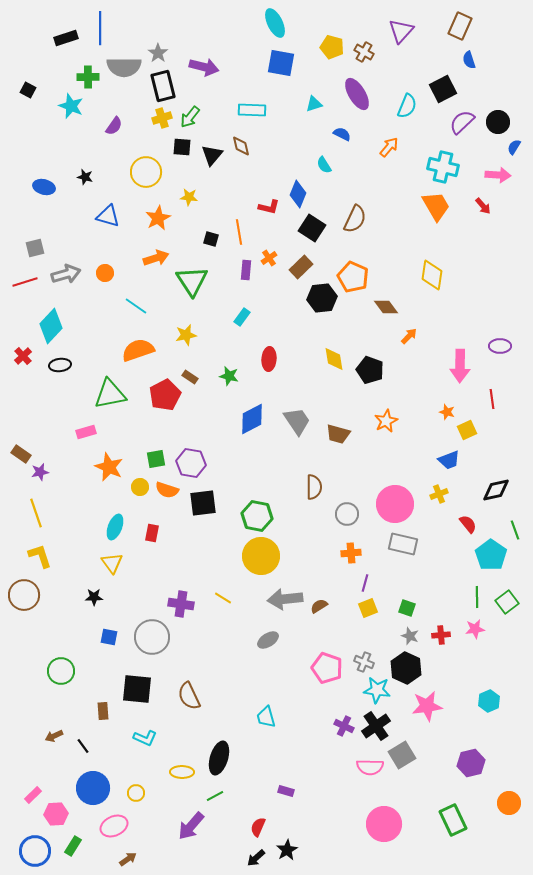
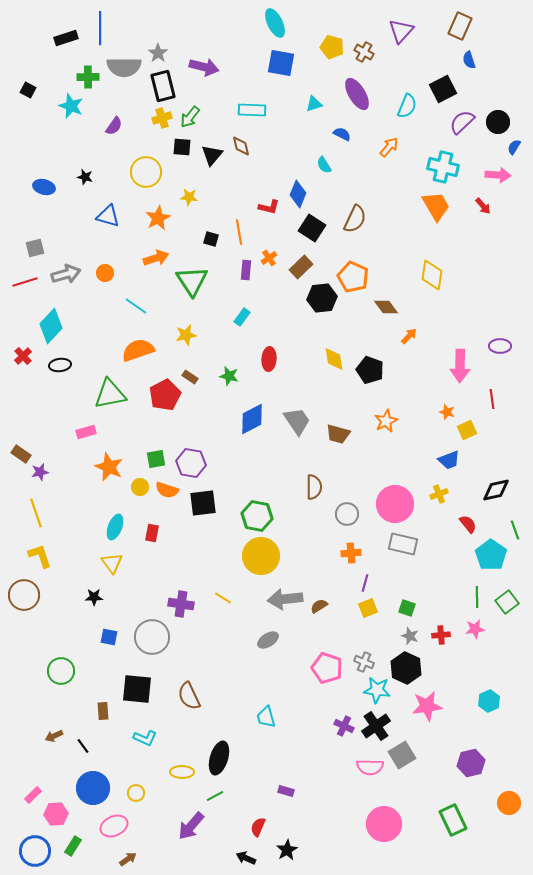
black arrow at (256, 858): moved 10 px left; rotated 66 degrees clockwise
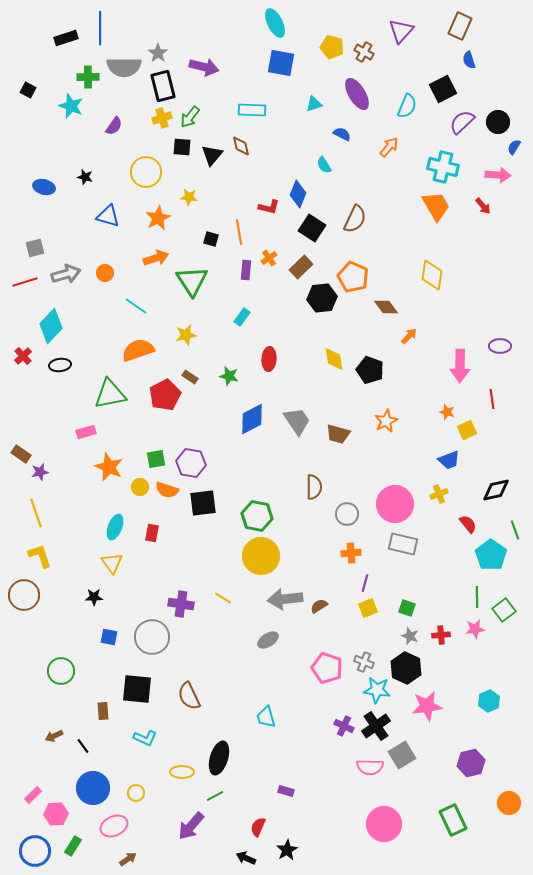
green square at (507, 602): moved 3 px left, 8 px down
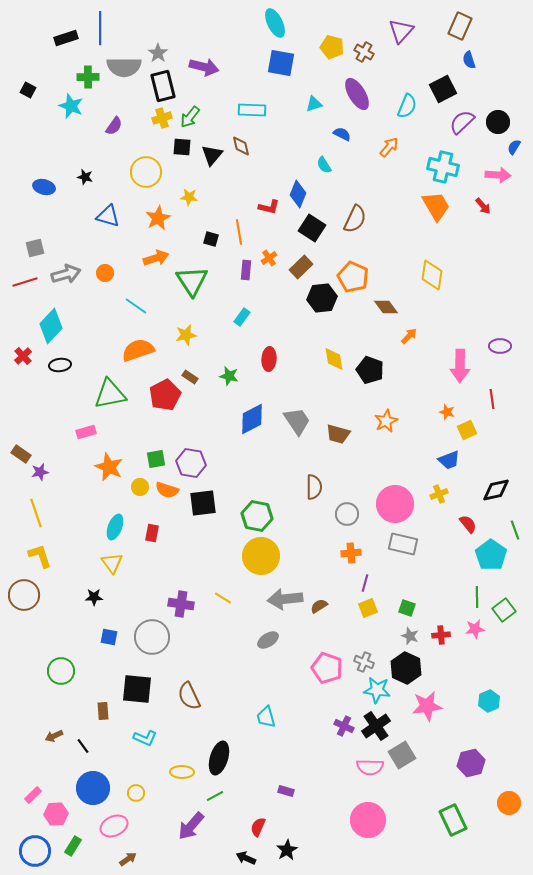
pink circle at (384, 824): moved 16 px left, 4 px up
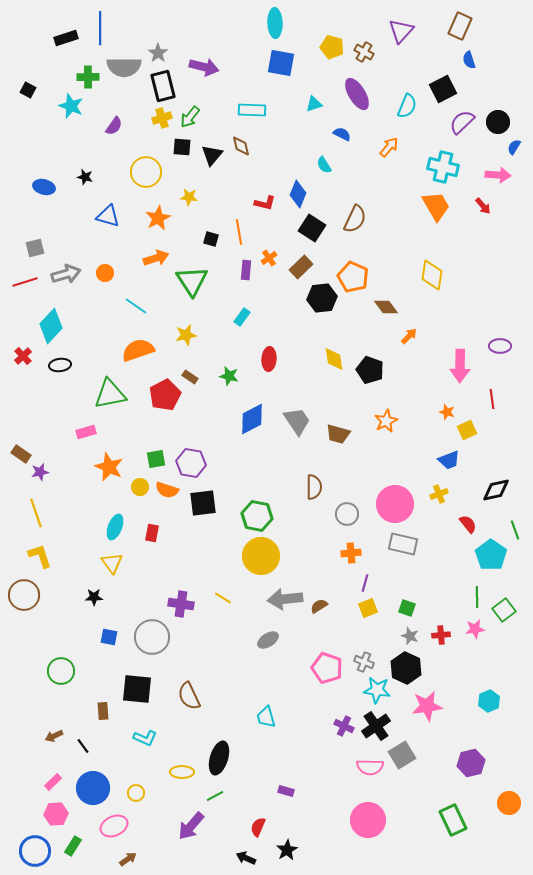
cyan ellipse at (275, 23): rotated 24 degrees clockwise
red L-shape at (269, 207): moved 4 px left, 4 px up
pink rectangle at (33, 795): moved 20 px right, 13 px up
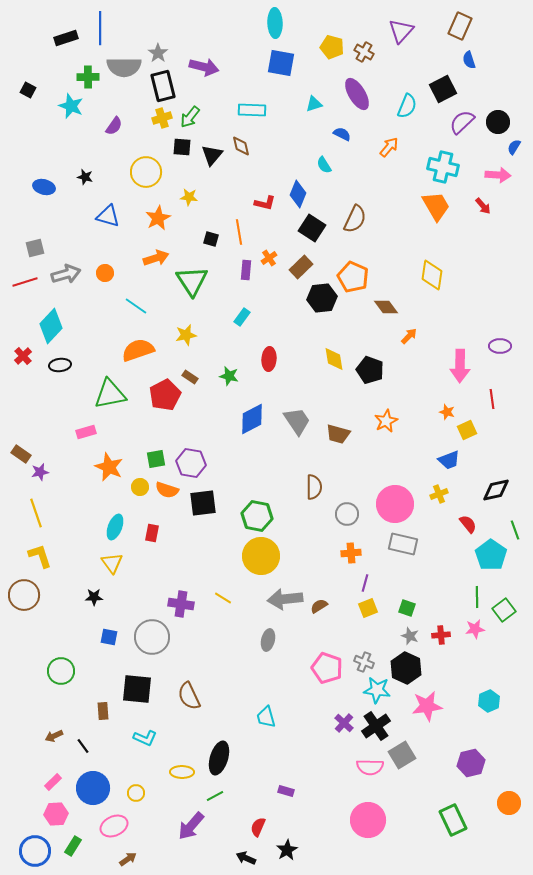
gray ellipse at (268, 640): rotated 45 degrees counterclockwise
purple cross at (344, 726): moved 3 px up; rotated 18 degrees clockwise
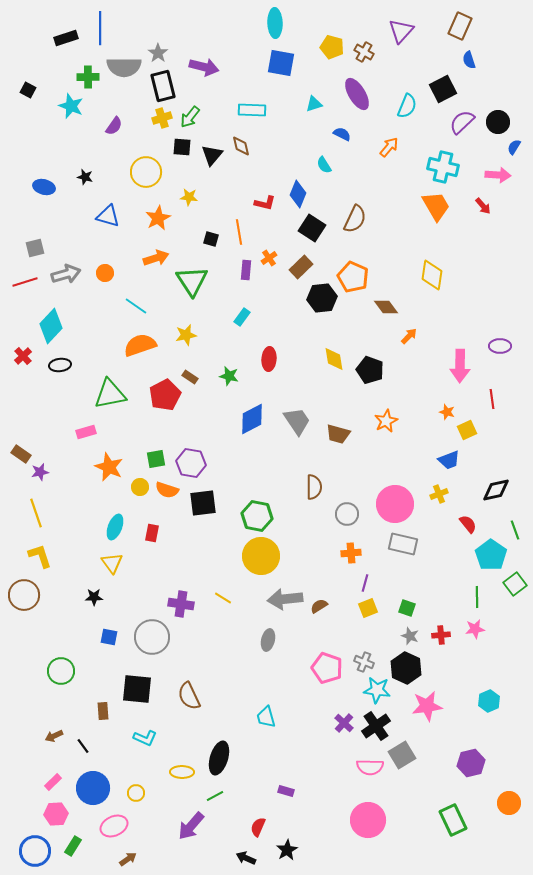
orange semicircle at (138, 350): moved 2 px right, 5 px up
green square at (504, 610): moved 11 px right, 26 px up
